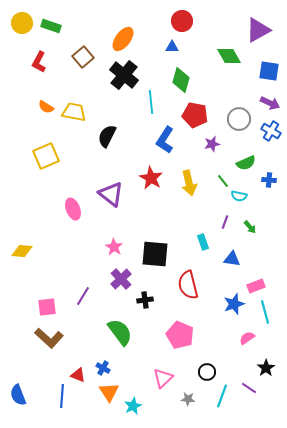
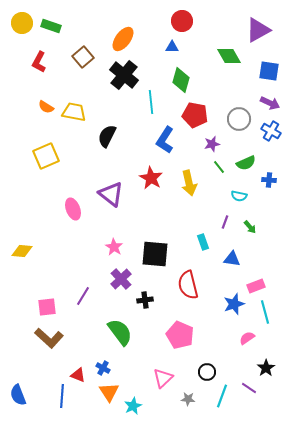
green line at (223, 181): moved 4 px left, 14 px up
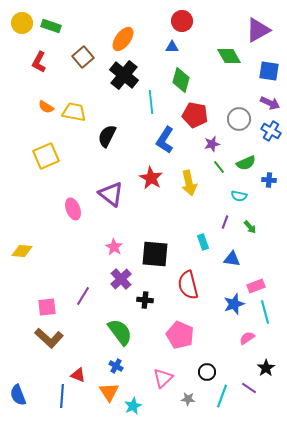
black cross at (145, 300): rotated 14 degrees clockwise
blue cross at (103, 368): moved 13 px right, 2 px up
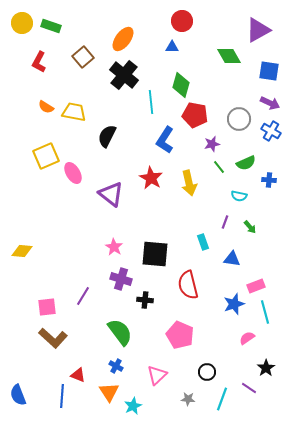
green diamond at (181, 80): moved 5 px down
pink ellipse at (73, 209): moved 36 px up; rotated 10 degrees counterclockwise
purple cross at (121, 279): rotated 30 degrees counterclockwise
brown L-shape at (49, 338): moved 4 px right
pink triangle at (163, 378): moved 6 px left, 3 px up
cyan line at (222, 396): moved 3 px down
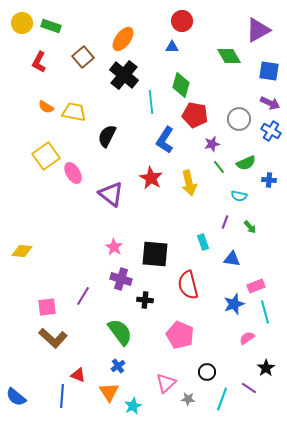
yellow square at (46, 156): rotated 12 degrees counterclockwise
blue cross at (116, 366): moved 2 px right; rotated 24 degrees clockwise
pink triangle at (157, 375): moved 9 px right, 8 px down
blue semicircle at (18, 395): moved 2 px left, 2 px down; rotated 30 degrees counterclockwise
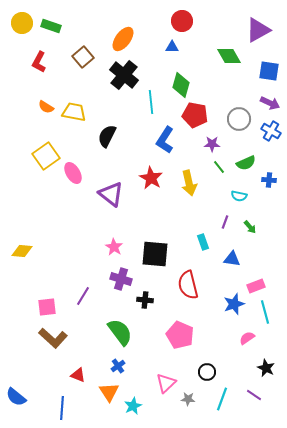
purple star at (212, 144): rotated 14 degrees clockwise
black star at (266, 368): rotated 12 degrees counterclockwise
purple line at (249, 388): moved 5 px right, 7 px down
blue line at (62, 396): moved 12 px down
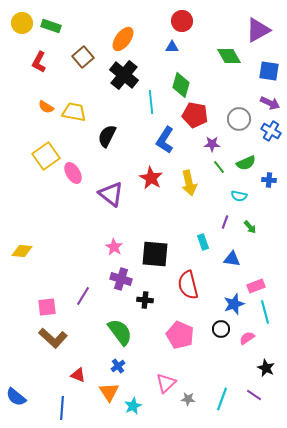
black circle at (207, 372): moved 14 px right, 43 px up
